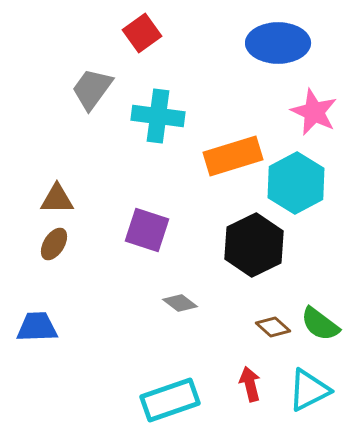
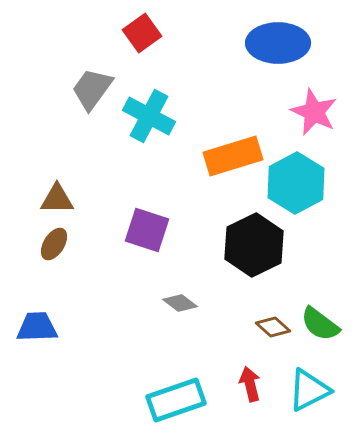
cyan cross: moved 9 px left; rotated 21 degrees clockwise
cyan rectangle: moved 6 px right
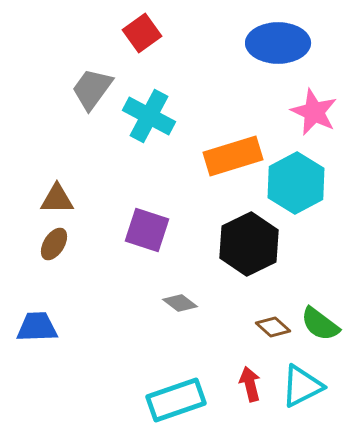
black hexagon: moved 5 px left, 1 px up
cyan triangle: moved 7 px left, 4 px up
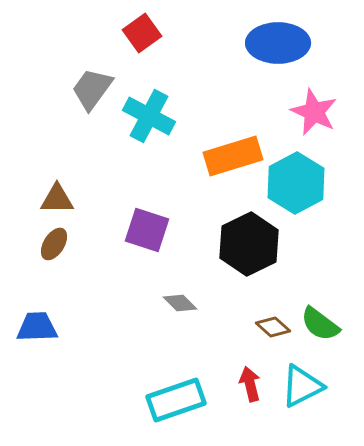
gray diamond: rotated 8 degrees clockwise
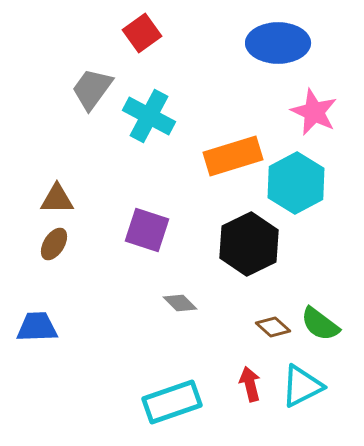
cyan rectangle: moved 4 px left, 2 px down
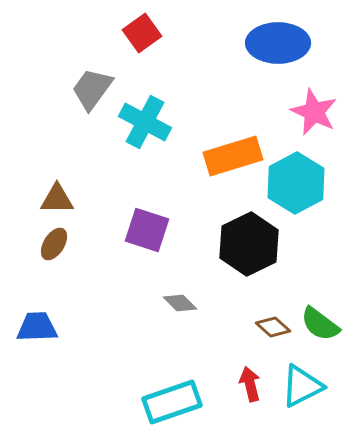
cyan cross: moved 4 px left, 6 px down
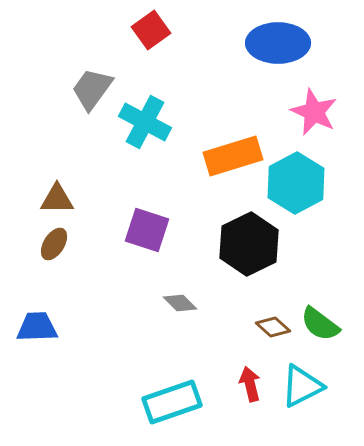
red square: moved 9 px right, 3 px up
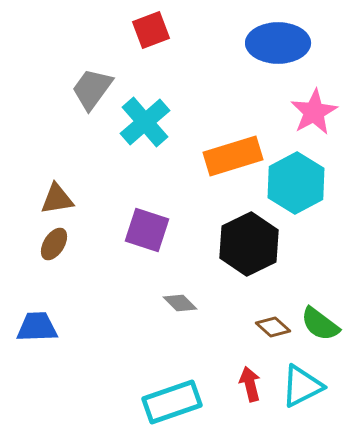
red square: rotated 15 degrees clockwise
pink star: rotated 18 degrees clockwise
cyan cross: rotated 21 degrees clockwise
brown triangle: rotated 9 degrees counterclockwise
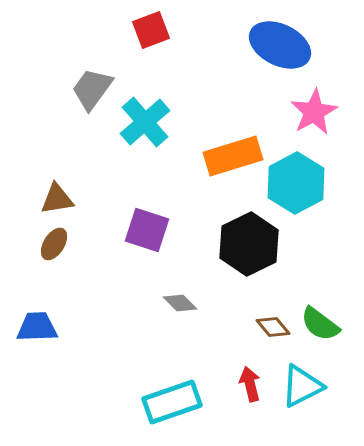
blue ellipse: moved 2 px right, 2 px down; rotated 26 degrees clockwise
brown diamond: rotated 8 degrees clockwise
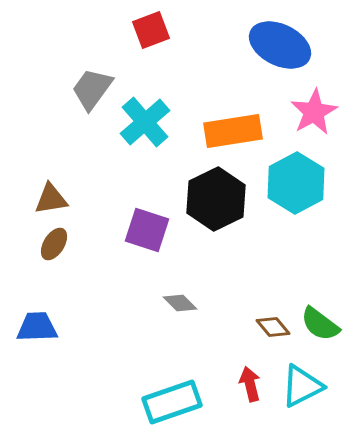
orange rectangle: moved 25 px up; rotated 8 degrees clockwise
brown triangle: moved 6 px left
black hexagon: moved 33 px left, 45 px up
